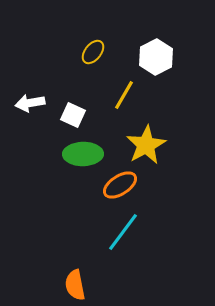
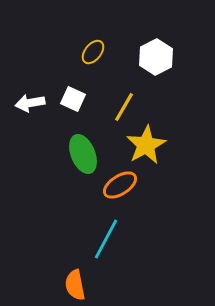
yellow line: moved 12 px down
white square: moved 16 px up
green ellipse: rotated 69 degrees clockwise
cyan line: moved 17 px left, 7 px down; rotated 9 degrees counterclockwise
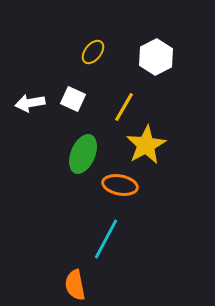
green ellipse: rotated 45 degrees clockwise
orange ellipse: rotated 44 degrees clockwise
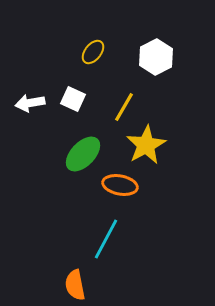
green ellipse: rotated 21 degrees clockwise
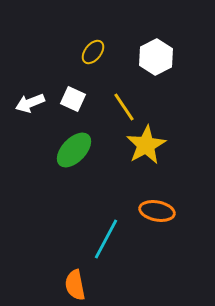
white arrow: rotated 12 degrees counterclockwise
yellow line: rotated 64 degrees counterclockwise
green ellipse: moved 9 px left, 4 px up
orange ellipse: moved 37 px right, 26 px down
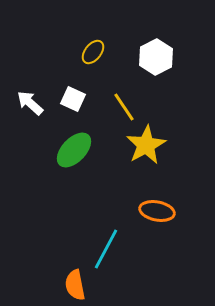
white arrow: rotated 64 degrees clockwise
cyan line: moved 10 px down
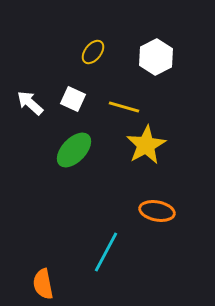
yellow line: rotated 40 degrees counterclockwise
cyan line: moved 3 px down
orange semicircle: moved 32 px left, 1 px up
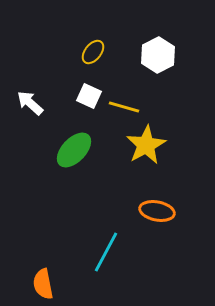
white hexagon: moved 2 px right, 2 px up
white square: moved 16 px right, 3 px up
